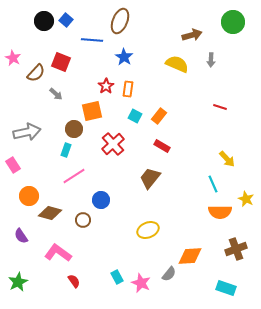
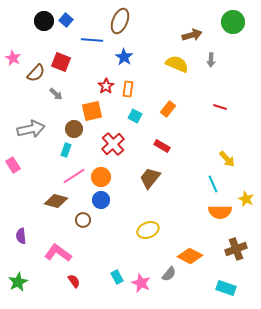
orange rectangle at (159, 116): moved 9 px right, 7 px up
gray arrow at (27, 132): moved 4 px right, 3 px up
orange circle at (29, 196): moved 72 px right, 19 px up
brown diamond at (50, 213): moved 6 px right, 12 px up
purple semicircle at (21, 236): rotated 28 degrees clockwise
orange diamond at (190, 256): rotated 30 degrees clockwise
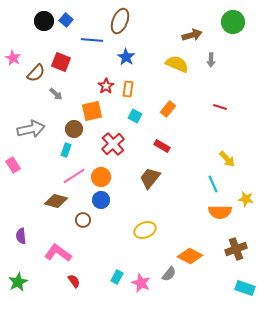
blue star at (124, 57): moved 2 px right
yellow star at (246, 199): rotated 14 degrees counterclockwise
yellow ellipse at (148, 230): moved 3 px left
cyan rectangle at (117, 277): rotated 56 degrees clockwise
cyan rectangle at (226, 288): moved 19 px right
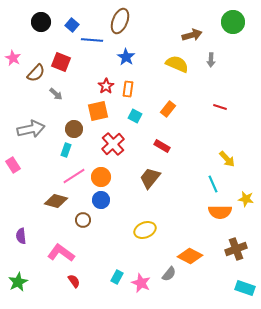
blue square at (66, 20): moved 6 px right, 5 px down
black circle at (44, 21): moved 3 px left, 1 px down
orange square at (92, 111): moved 6 px right
pink L-shape at (58, 253): moved 3 px right
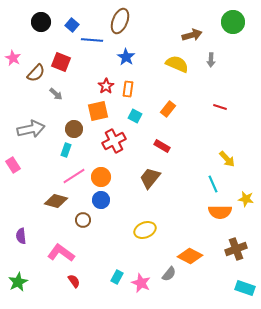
red cross at (113, 144): moved 1 px right, 3 px up; rotated 15 degrees clockwise
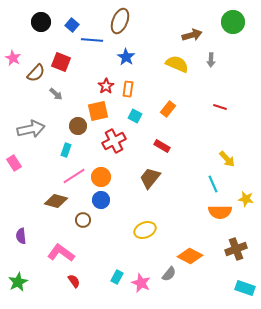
brown circle at (74, 129): moved 4 px right, 3 px up
pink rectangle at (13, 165): moved 1 px right, 2 px up
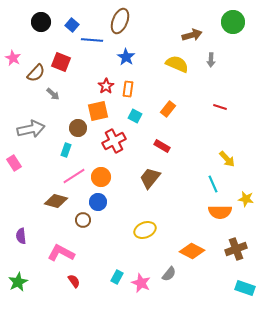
gray arrow at (56, 94): moved 3 px left
brown circle at (78, 126): moved 2 px down
blue circle at (101, 200): moved 3 px left, 2 px down
pink L-shape at (61, 253): rotated 8 degrees counterclockwise
orange diamond at (190, 256): moved 2 px right, 5 px up
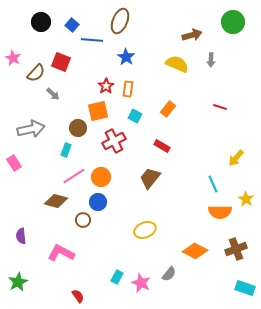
yellow arrow at (227, 159): moved 9 px right, 1 px up; rotated 84 degrees clockwise
yellow star at (246, 199): rotated 21 degrees clockwise
orange diamond at (192, 251): moved 3 px right
red semicircle at (74, 281): moved 4 px right, 15 px down
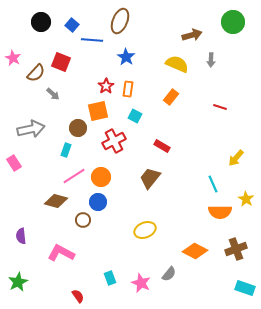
orange rectangle at (168, 109): moved 3 px right, 12 px up
cyan rectangle at (117, 277): moved 7 px left, 1 px down; rotated 48 degrees counterclockwise
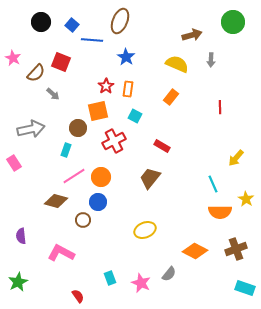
red line at (220, 107): rotated 72 degrees clockwise
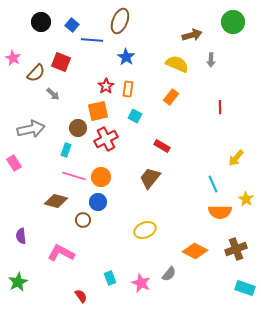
red cross at (114, 141): moved 8 px left, 2 px up
pink line at (74, 176): rotated 50 degrees clockwise
red semicircle at (78, 296): moved 3 px right
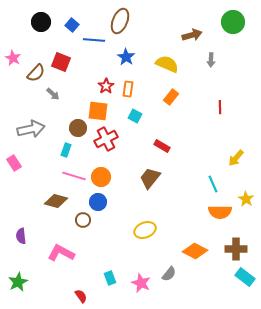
blue line at (92, 40): moved 2 px right
yellow semicircle at (177, 64): moved 10 px left
orange square at (98, 111): rotated 20 degrees clockwise
brown cross at (236, 249): rotated 20 degrees clockwise
cyan rectangle at (245, 288): moved 11 px up; rotated 18 degrees clockwise
